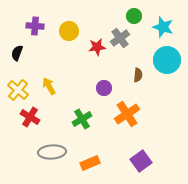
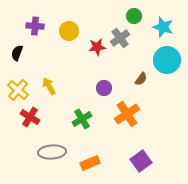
brown semicircle: moved 3 px right, 4 px down; rotated 32 degrees clockwise
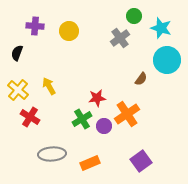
cyan star: moved 2 px left, 1 px down
red star: moved 51 px down
purple circle: moved 38 px down
gray ellipse: moved 2 px down
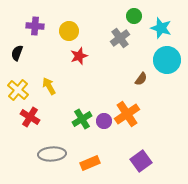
red star: moved 18 px left, 42 px up; rotated 12 degrees counterclockwise
purple circle: moved 5 px up
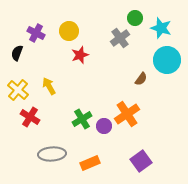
green circle: moved 1 px right, 2 px down
purple cross: moved 1 px right, 7 px down; rotated 24 degrees clockwise
red star: moved 1 px right, 1 px up
purple circle: moved 5 px down
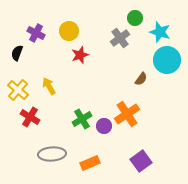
cyan star: moved 1 px left, 4 px down
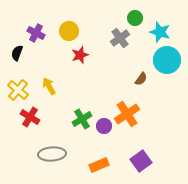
orange rectangle: moved 9 px right, 2 px down
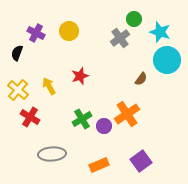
green circle: moved 1 px left, 1 px down
red star: moved 21 px down
